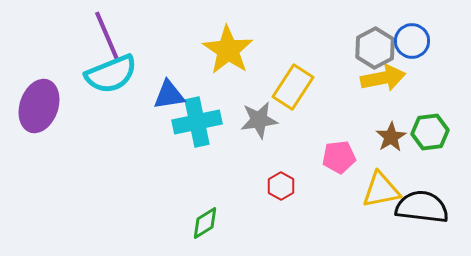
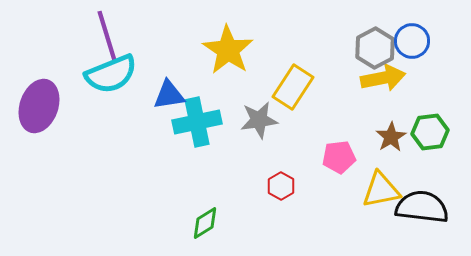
purple line: rotated 6 degrees clockwise
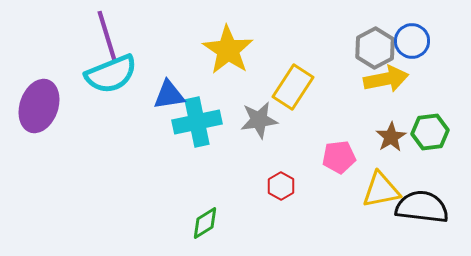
yellow arrow: moved 3 px right, 1 px down
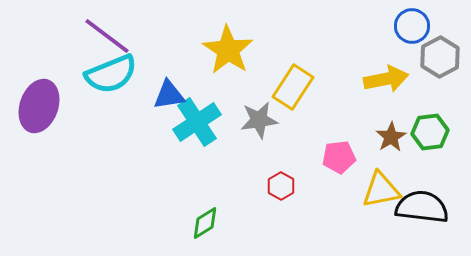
purple line: rotated 36 degrees counterclockwise
blue circle: moved 15 px up
gray hexagon: moved 65 px right, 9 px down
cyan cross: rotated 21 degrees counterclockwise
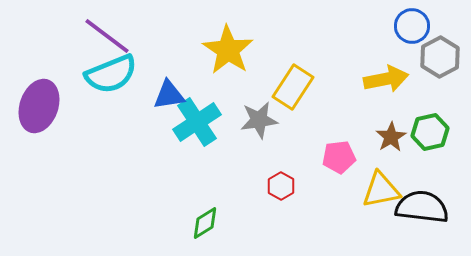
green hexagon: rotated 6 degrees counterclockwise
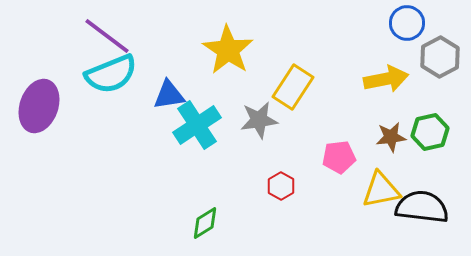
blue circle: moved 5 px left, 3 px up
cyan cross: moved 3 px down
brown star: rotated 24 degrees clockwise
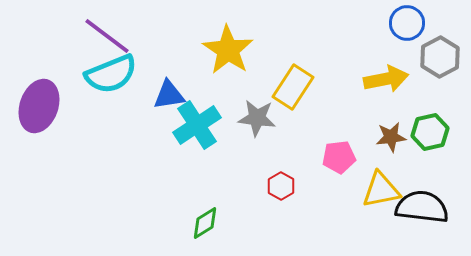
gray star: moved 2 px left, 2 px up; rotated 15 degrees clockwise
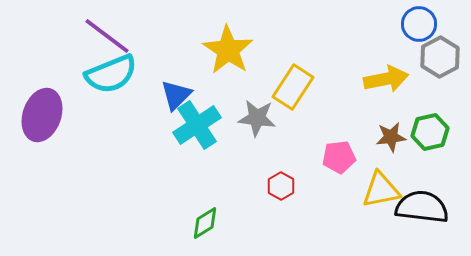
blue circle: moved 12 px right, 1 px down
blue triangle: moved 7 px right; rotated 36 degrees counterclockwise
purple ellipse: moved 3 px right, 9 px down
